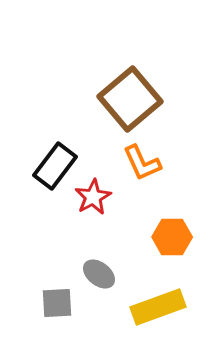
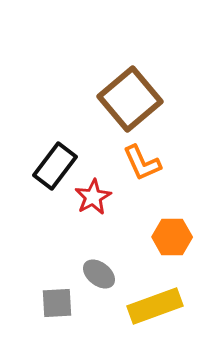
yellow rectangle: moved 3 px left, 1 px up
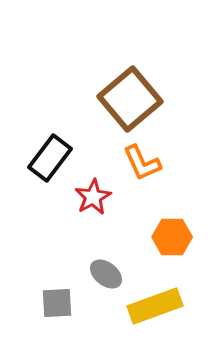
black rectangle: moved 5 px left, 8 px up
gray ellipse: moved 7 px right
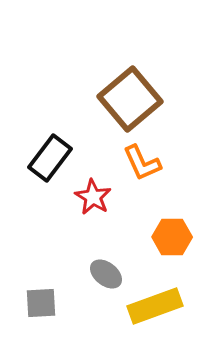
red star: rotated 12 degrees counterclockwise
gray square: moved 16 px left
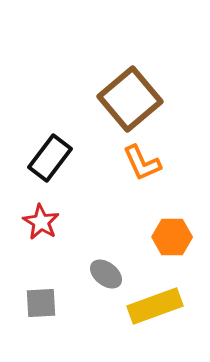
red star: moved 52 px left, 25 px down
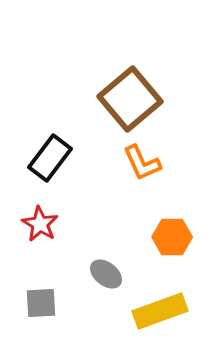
red star: moved 1 px left, 2 px down
yellow rectangle: moved 5 px right, 5 px down
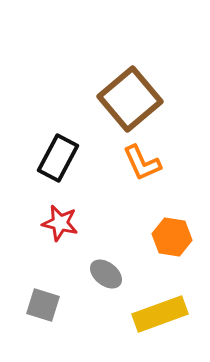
black rectangle: moved 8 px right; rotated 9 degrees counterclockwise
red star: moved 20 px right, 1 px up; rotated 18 degrees counterclockwise
orange hexagon: rotated 9 degrees clockwise
gray square: moved 2 px right, 2 px down; rotated 20 degrees clockwise
yellow rectangle: moved 3 px down
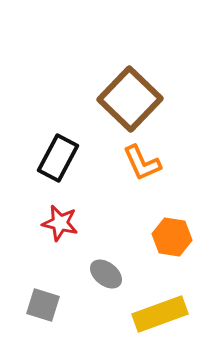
brown square: rotated 6 degrees counterclockwise
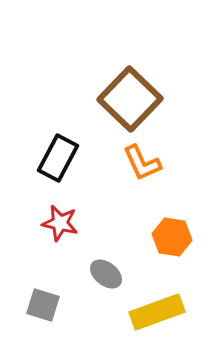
yellow rectangle: moved 3 px left, 2 px up
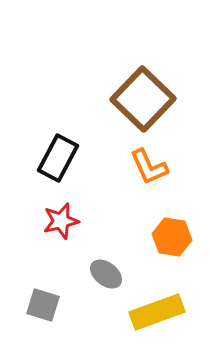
brown square: moved 13 px right
orange L-shape: moved 7 px right, 4 px down
red star: moved 1 px right, 2 px up; rotated 27 degrees counterclockwise
